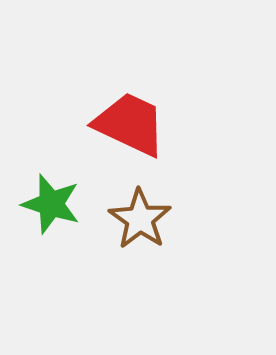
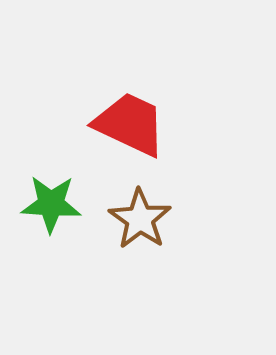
green star: rotated 14 degrees counterclockwise
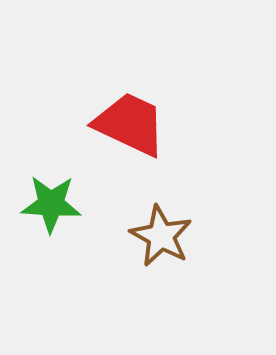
brown star: moved 21 px right, 17 px down; rotated 6 degrees counterclockwise
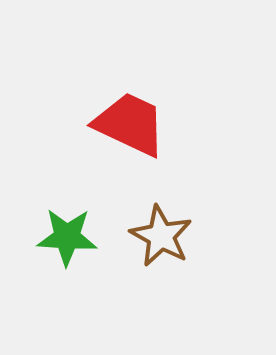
green star: moved 16 px right, 33 px down
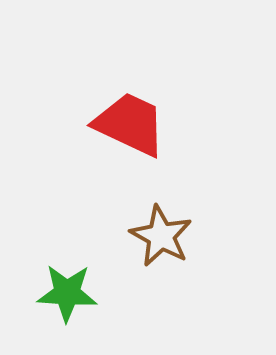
green star: moved 56 px down
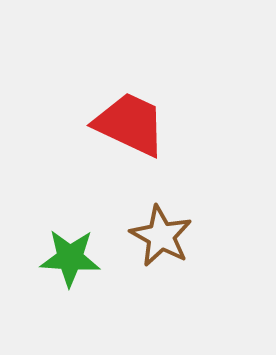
green star: moved 3 px right, 35 px up
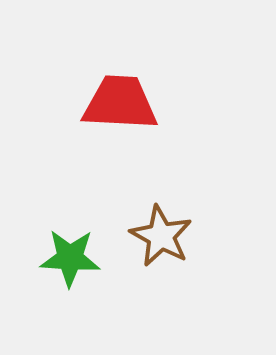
red trapezoid: moved 10 px left, 21 px up; rotated 22 degrees counterclockwise
